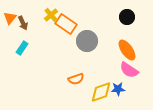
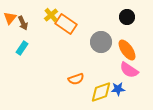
gray circle: moved 14 px right, 1 px down
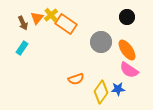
orange triangle: moved 27 px right
yellow diamond: rotated 35 degrees counterclockwise
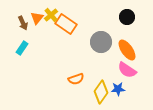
pink semicircle: moved 2 px left
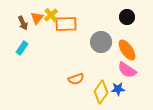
orange rectangle: rotated 35 degrees counterclockwise
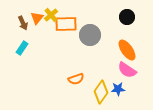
gray circle: moved 11 px left, 7 px up
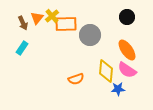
yellow cross: moved 1 px right, 1 px down
yellow diamond: moved 5 px right, 21 px up; rotated 30 degrees counterclockwise
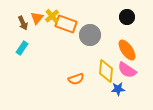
orange rectangle: rotated 20 degrees clockwise
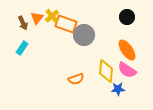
gray circle: moved 6 px left
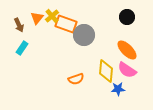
brown arrow: moved 4 px left, 2 px down
orange ellipse: rotated 10 degrees counterclockwise
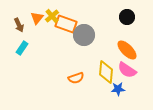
yellow diamond: moved 1 px down
orange semicircle: moved 1 px up
